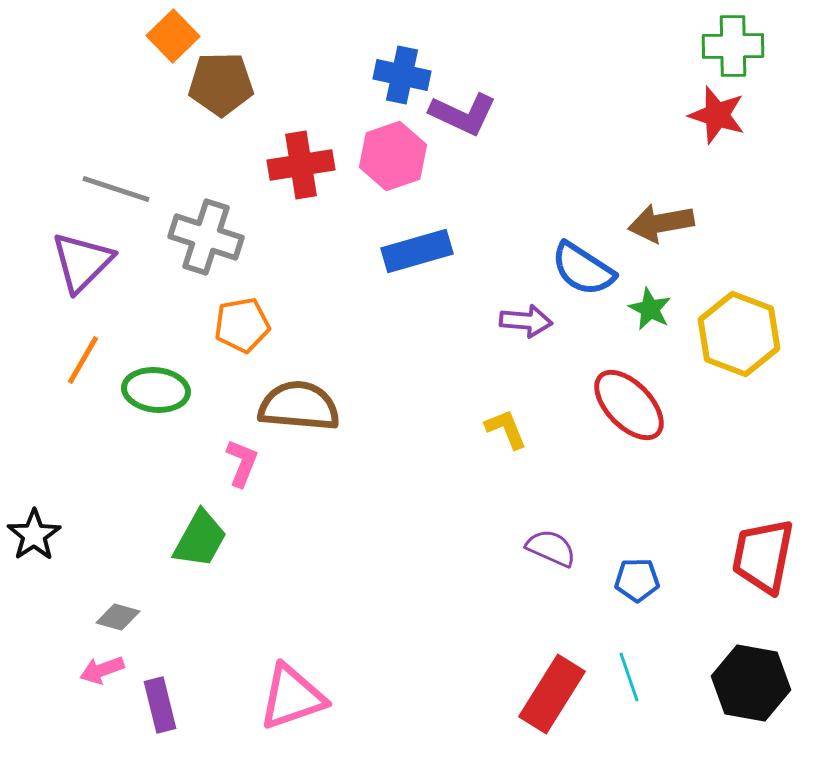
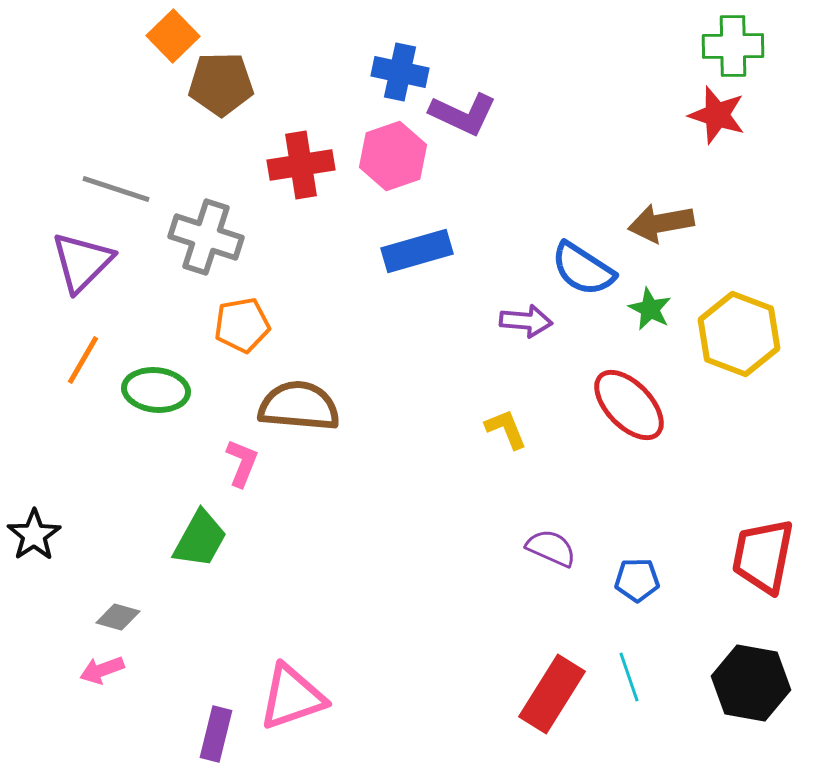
blue cross: moved 2 px left, 3 px up
purple rectangle: moved 56 px right, 29 px down; rotated 28 degrees clockwise
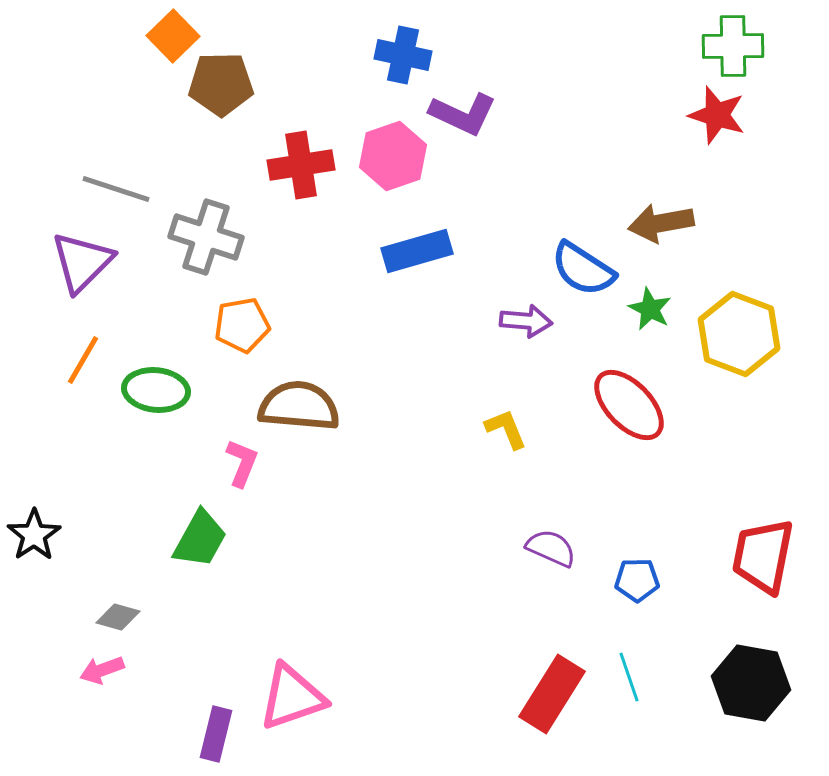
blue cross: moved 3 px right, 17 px up
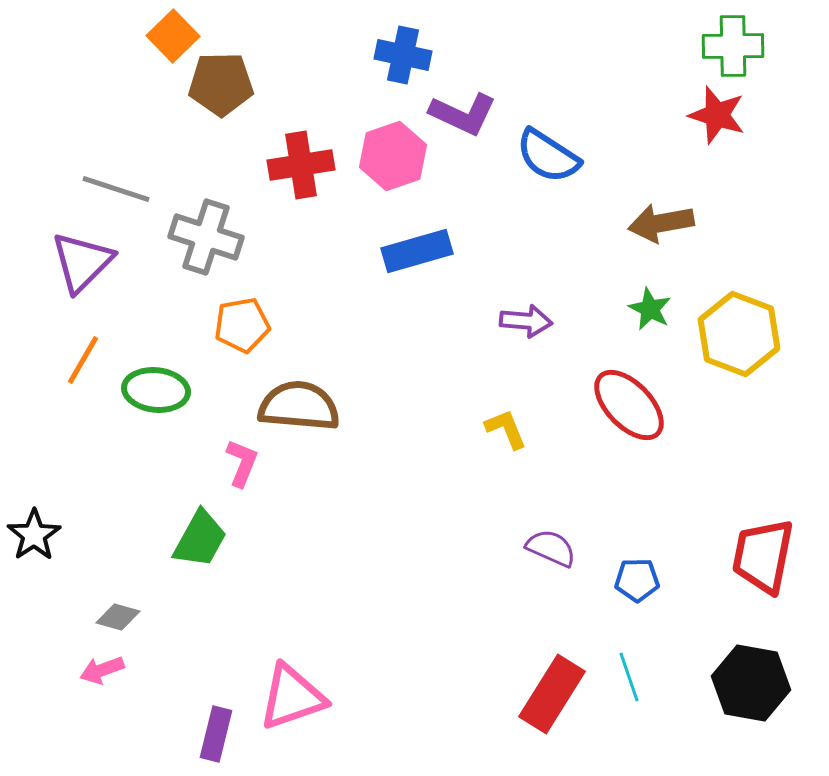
blue semicircle: moved 35 px left, 113 px up
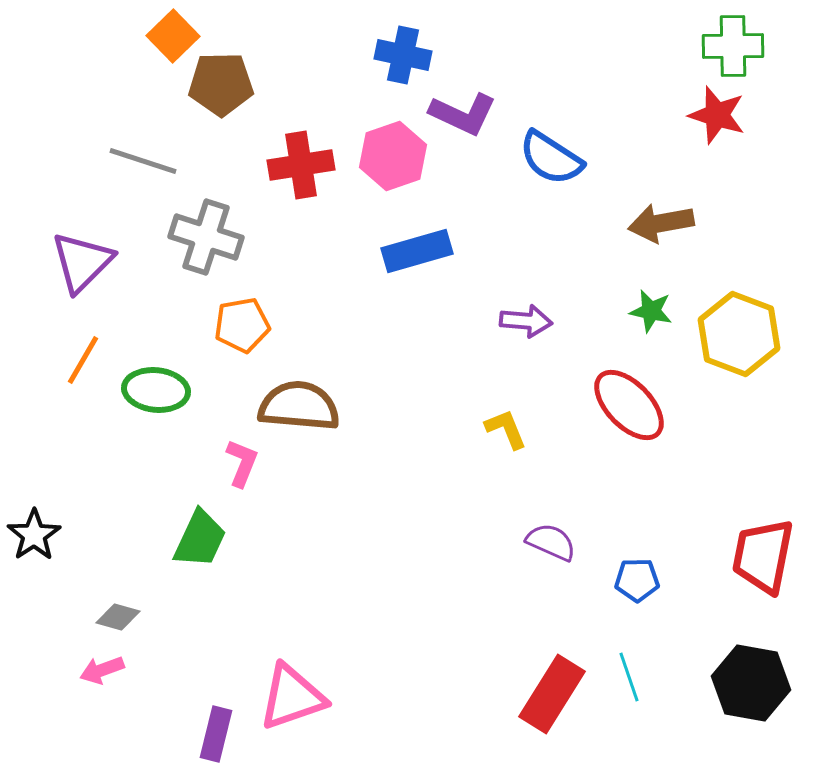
blue semicircle: moved 3 px right, 2 px down
gray line: moved 27 px right, 28 px up
green star: moved 1 px right, 2 px down; rotated 15 degrees counterclockwise
green trapezoid: rotated 4 degrees counterclockwise
purple semicircle: moved 6 px up
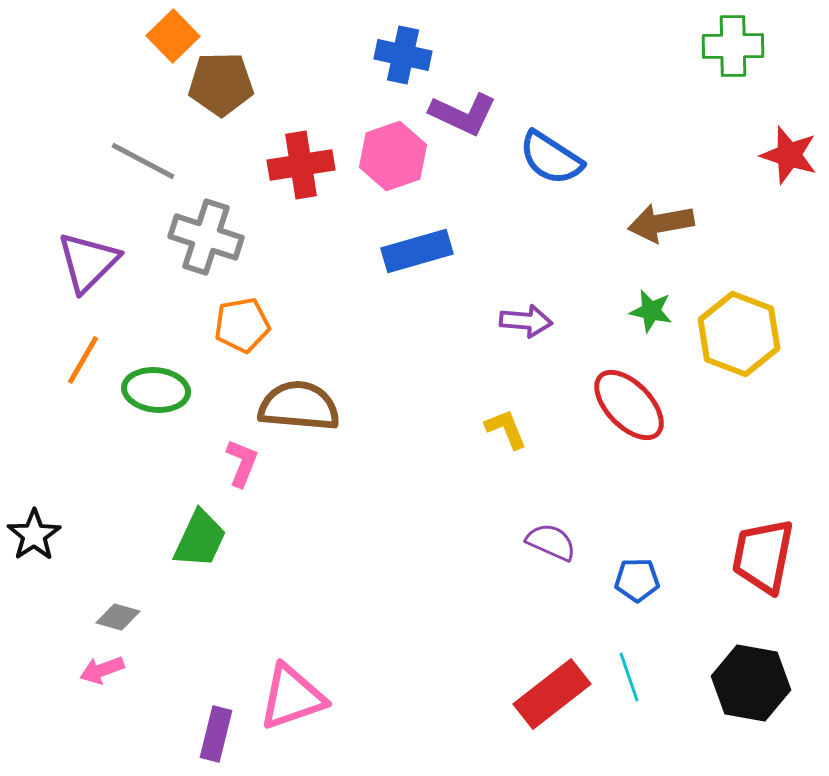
red star: moved 72 px right, 40 px down
gray line: rotated 10 degrees clockwise
purple triangle: moved 6 px right
red rectangle: rotated 20 degrees clockwise
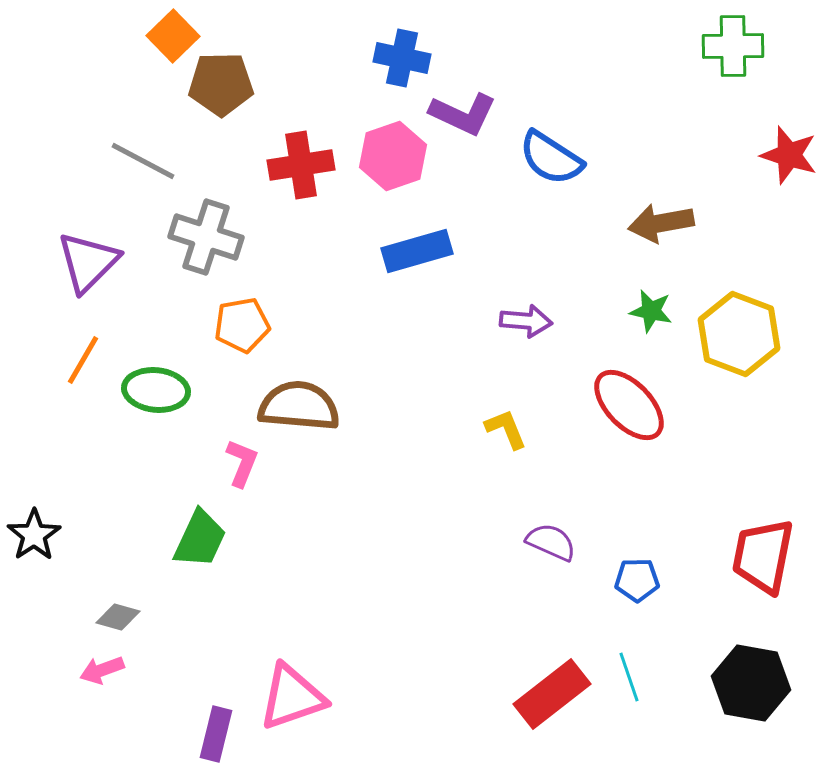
blue cross: moved 1 px left, 3 px down
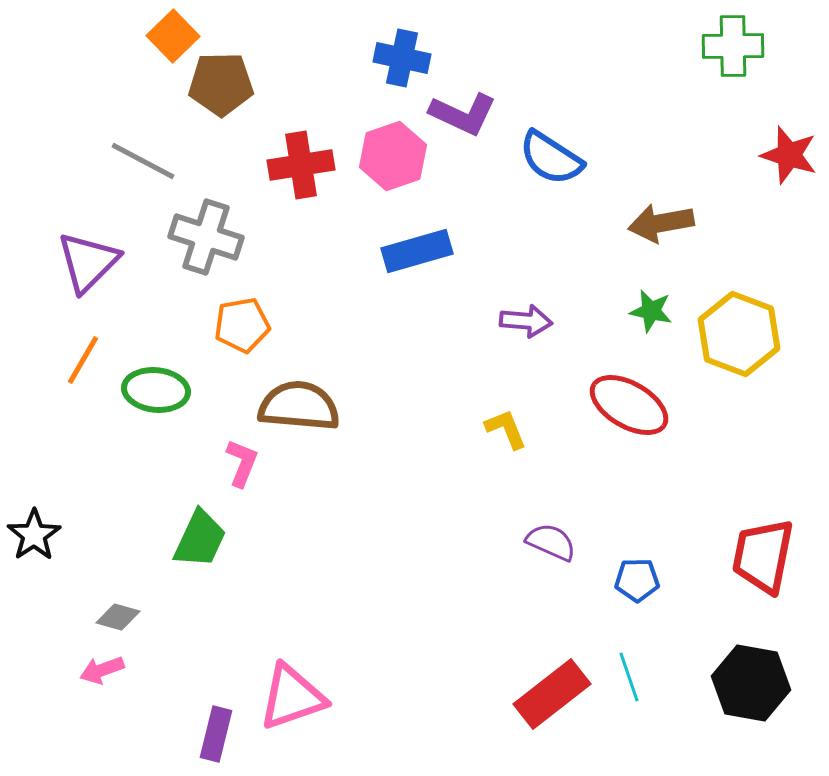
red ellipse: rotated 16 degrees counterclockwise
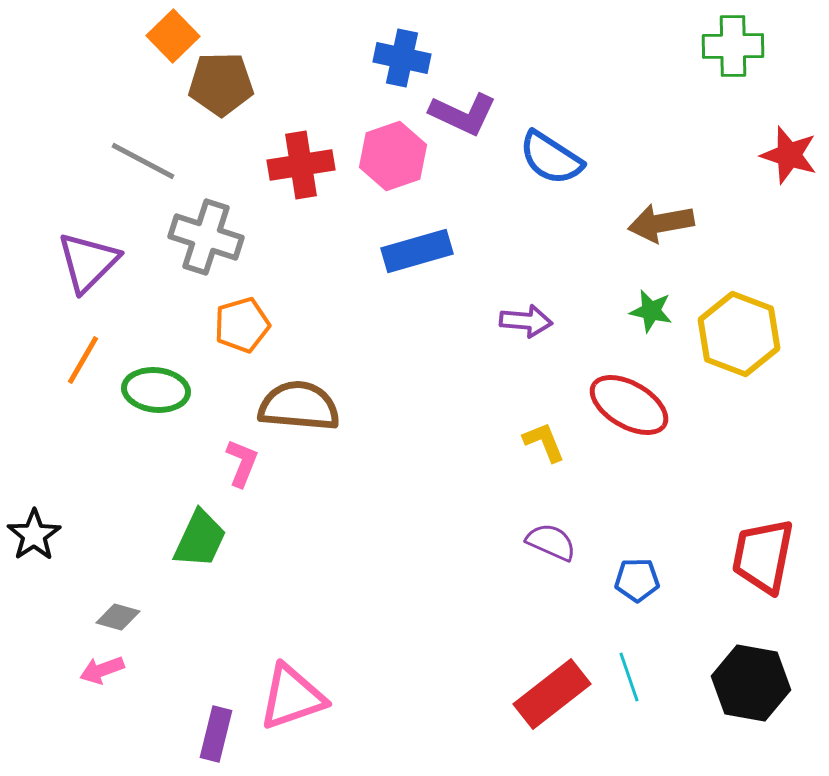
orange pentagon: rotated 6 degrees counterclockwise
yellow L-shape: moved 38 px right, 13 px down
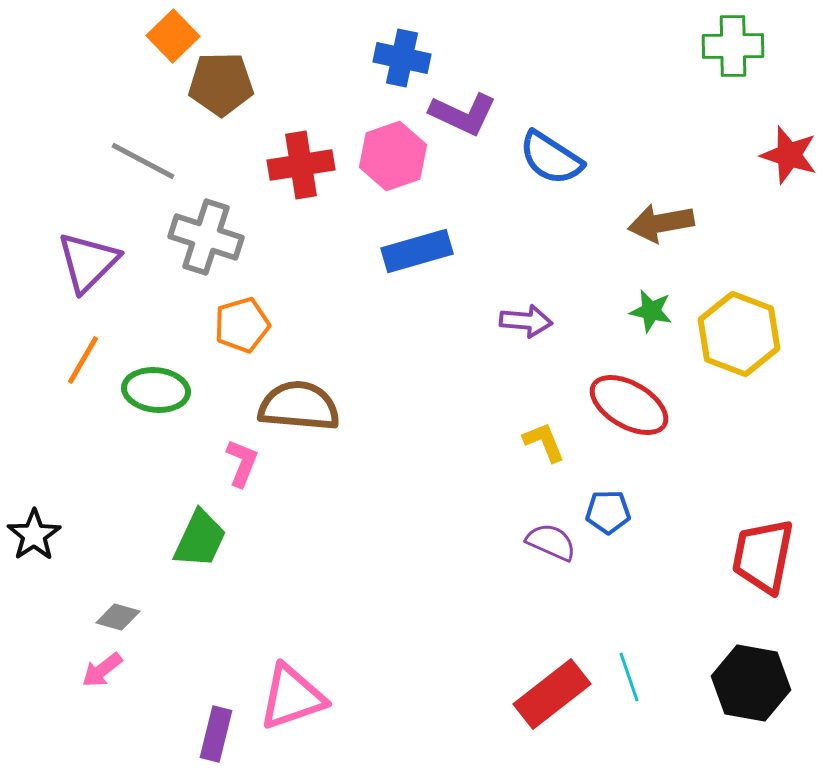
blue pentagon: moved 29 px left, 68 px up
pink arrow: rotated 18 degrees counterclockwise
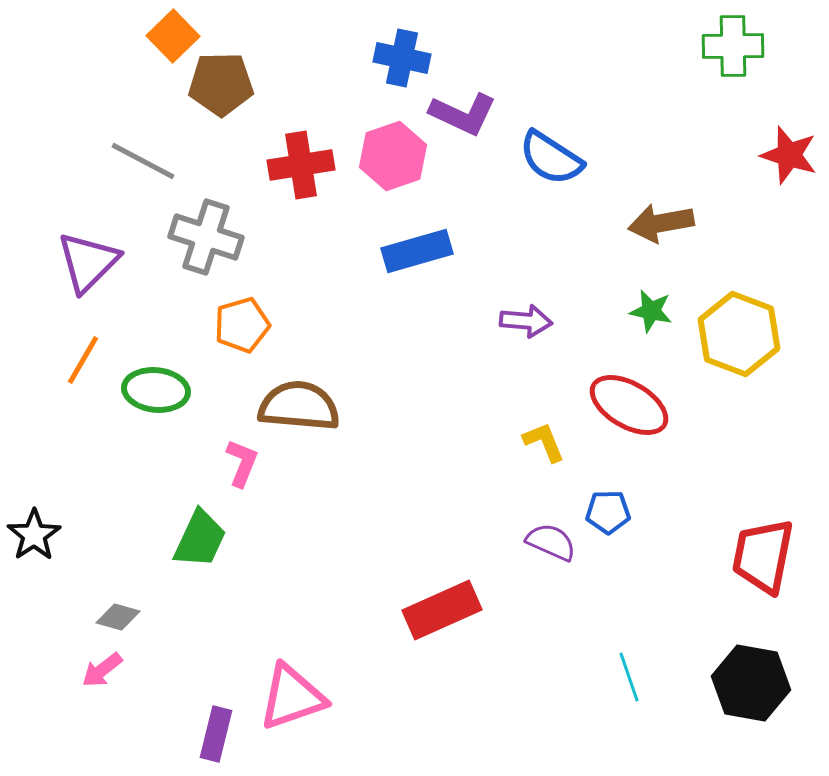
red rectangle: moved 110 px left, 84 px up; rotated 14 degrees clockwise
